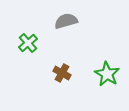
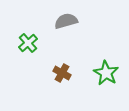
green star: moved 1 px left, 1 px up
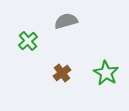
green cross: moved 2 px up
brown cross: rotated 24 degrees clockwise
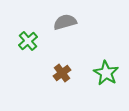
gray semicircle: moved 1 px left, 1 px down
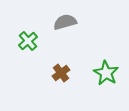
brown cross: moved 1 px left
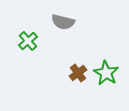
gray semicircle: moved 2 px left; rotated 150 degrees counterclockwise
brown cross: moved 17 px right
